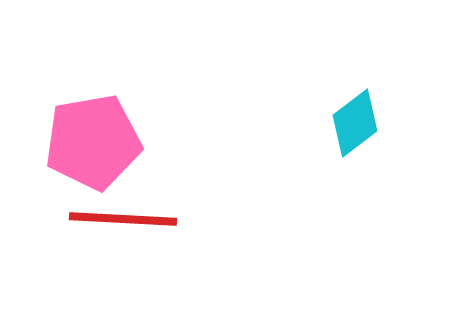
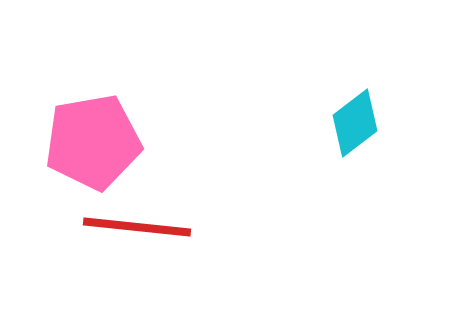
red line: moved 14 px right, 8 px down; rotated 3 degrees clockwise
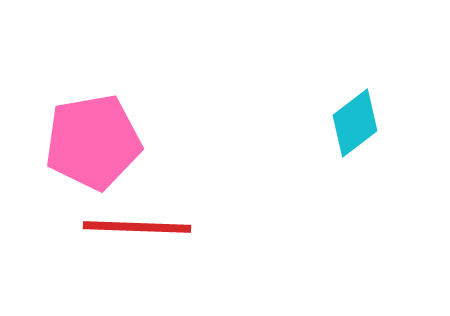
red line: rotated 4 degrees counterclockwise
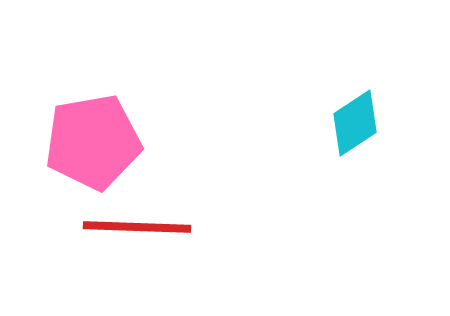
cyan diamond: rotated 4 degrees clockwise
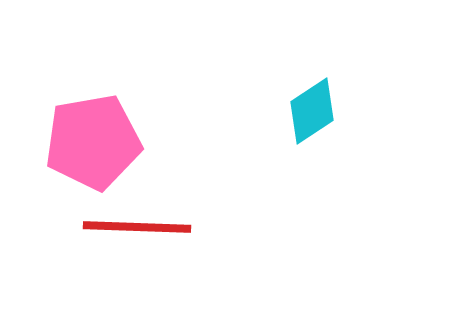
cyan diamond: moved 43 px left, 12 px up
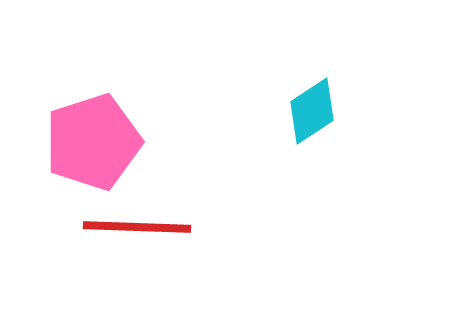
pink pentagon: rotated 8 degrees counterclockwise
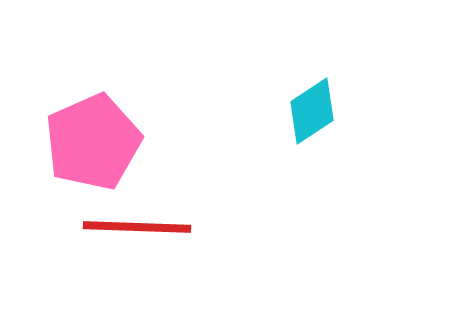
pink pentagon: rotated 6 degrees counterclockwise
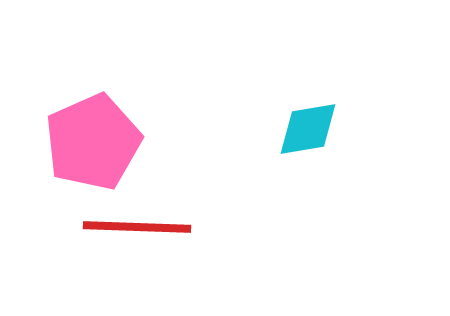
cyan diamond: moved 4 px left, 18 px down; rotated 24 degrees clockwise
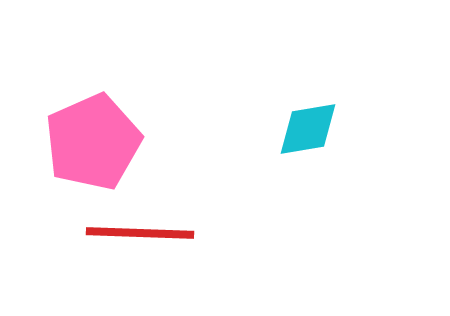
red line: moved 3 px right, 6 px down
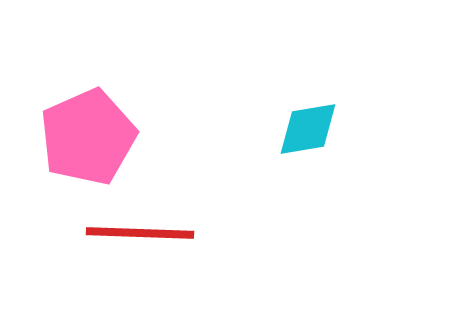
pink pentagon: moved 5 px left, 5 px up
